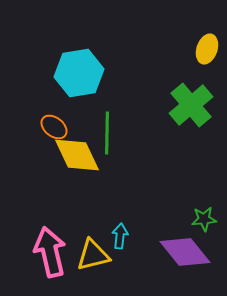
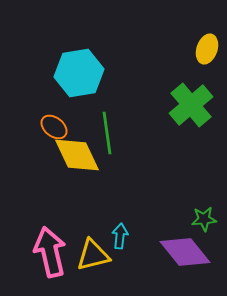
green line: rotated 9 degrees counterclockwise
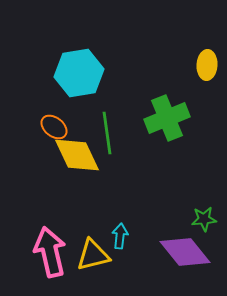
yellow ellipse: moved 16 px down; rotated 16 degrees counterclockwise
green cross: moved 24 px left, 13 px down; rotated 18 degrees clockwise
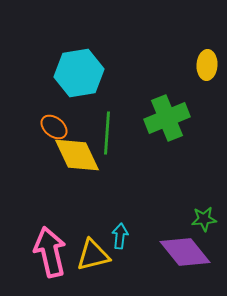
green line: rotated 12 degrees clockwise
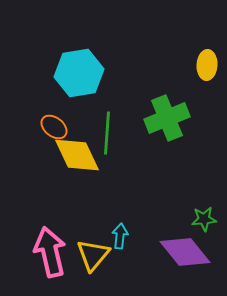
yellow triangle: rotated 36 degrees counterclockwise
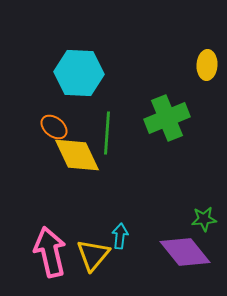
cyan hexagon: rotated 12 degrees clockwise
